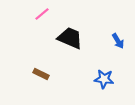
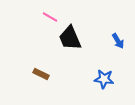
pink line: moved 8 px right, 3 px down; rotated 70 degrees clockwise
black trapezoid: rotated 136 degrees counterclockwise
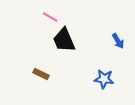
black trapezoid: moved 6 px left, 2 px down
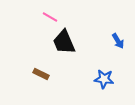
black trapezoid: moved 2 px down
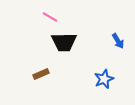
black trapezoid: rotated 68 degrees counterclockwise
brown rectangle: rotated 49 degrees counterclockwise
blue star: rotated 30 degrees counterclockwise
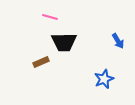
pink line: rotated 14 degrees counterclockwise
brown rectangle: moved 12 px up
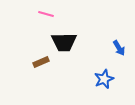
pink line: moved 4 px left, 3 px up
blue arrow: moved 1 px right, 7 px down
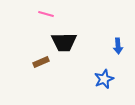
blue arrow: moved 1 px left, 2 px up; rotated 28 degrees clockwise
